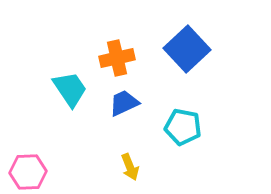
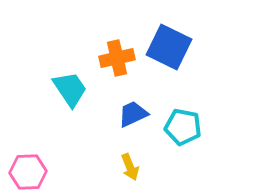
blue square: moved 18 px left, 2 px up; rotated 21 degrees counterclockwise
blue trapezoid: moved 9 px right, 11 px down
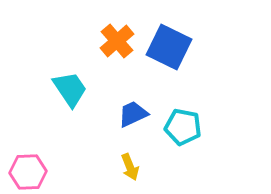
orange cross: moved 17 px up; rotated 28 degrees counterclockwise
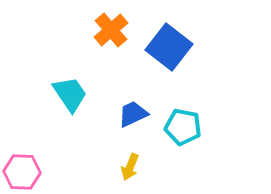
orange cross: moved 6 px left, 11 px up
blue square: rotated 12 degrees clockwise
cyan trapezoid: moved 5 px down
yellow arrow: rotated 44 degrees clockwise
pink hexagon: moved 6 px left; rotated 6 degrees clockwise
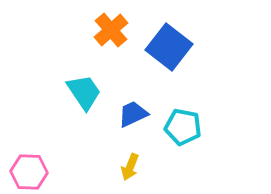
cyan trapezoid: moved 14 px right, 2 px up
pink hexagon: moved 7 px right
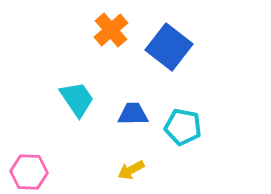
cyan trapezoid: moved 7 px left, 7 px down
blue trapezoid: rotated 24 degrees clockwise
yellow arrow: moved 1 px right, 3 px down; rotated 40 degrees clockwise
